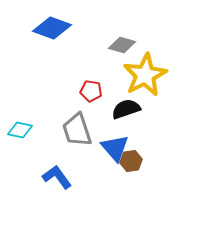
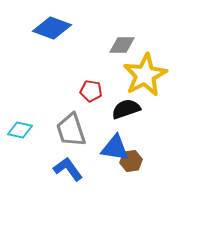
gray diamond: rotated 16 degrees counterclockwise
gray trapezoid: moved 6 px left
blue triangle: rotated 40 degrees counterclockwise
blue L-shape: moved 11 px right, 8 px up
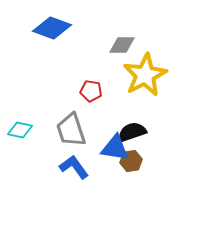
black semicircle: moved 6 px right, 23 px down
blue L-shape: moved 6 px right, 2 px up
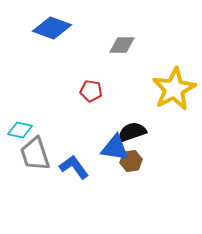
yellow star: moved 29 px right, 14 px down
gray trapezoid: moved 36 px left, 24 px down
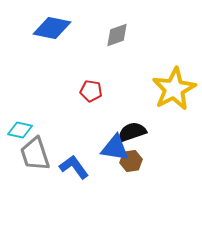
blue diamond: rotated 9 degrees counterclockwise
gray diamond: moved 5 px left, 10 px up; rotated 20 degrees counterclockwise
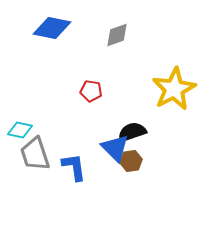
blue triangle: rotated 36 degrees clockwise
blue L-shape: rotated 28 degrees clockwise
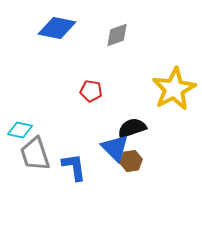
blue diamond: moved 5 px right
black semicircle: moved 4 px up
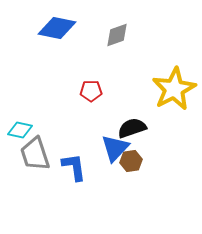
red pentagon: rotated 10 degrees counterclockwise
blue triangle: rotated 28 degrees clockwise
